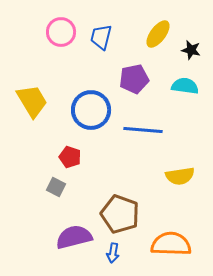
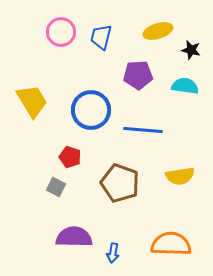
yellow ellipse: moved 3 px up; rotated 36 degrees clockwise
purple pentagon: moved 4 px right, 4 px up; rotated 8 degrees clockwise
brown pentagon: moved 31 px up
purple semicircle: rotated 15 degrees clockwise
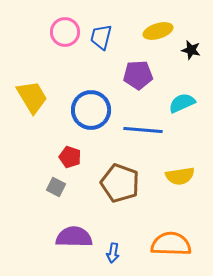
pink circle: moved 4 px right
cyan semicircle: moved 3 px left, 17 px down; rotated 32 degrees counterclockwise
yellow trapezoid: moved 4 px up
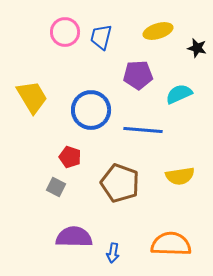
black star: moved 6 px right, 2 px up
cyan semicircle: moved 3 px left, 9 px up
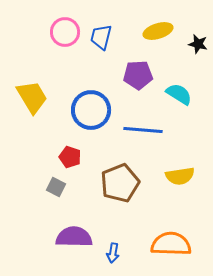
black star: moved 1 px right, 4 px up
cyan semicircle: rotated 56 degrees clockwise
brown pentagon: rotated 30 degrees clockwise
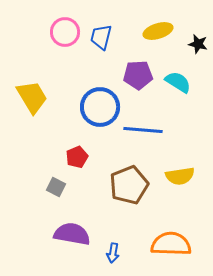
cyan semicircle: moved 1 px left, 12 px up
blue circle: moved 9 px right, 3 px up
red pentagon: moved 7 px right; rotated 30 degrees clockwise
brown pentagon: moved 9 px right, 2 px down
purple semicircle: moved 2 px left, 3 px up; rotated 9 degrees clockwise
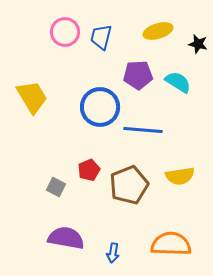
red pentagon: moved 12 px right, 13 px down
purple semicircle: moved 6 px left, 4 px down
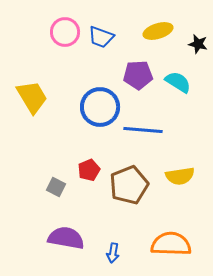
blue trapezoid: rotated 84 degrees counterclockwise
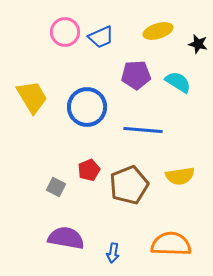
blue trapezoid: rotated 44 degrees counterclockwise
purple pentagon: moved 2 px left
blue circle: moved 13 px left
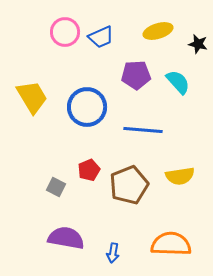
cyan semicircle: rotated 16 degrees clockwise
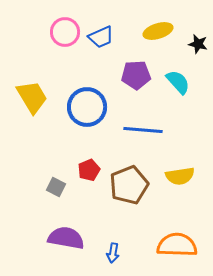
orange semicircle: moved 6 px right, 1 px down
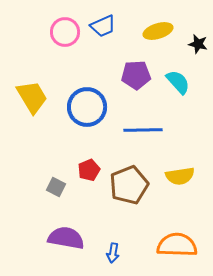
blue trapezoid: moved 2 px right, 11 px up
blue line: rotated 6 degrees counterclockwise
